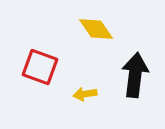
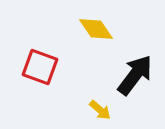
black arrow: rotated 30 degrees clockwise
yellow arrow: moved 15 px right, 16 px down; rotated 130 degrees counterclockwise
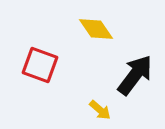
red square: moved 2 px up
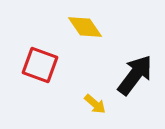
yellow diamond: moved 11 px left, 2 px up
yellow arrow: moved 5 px left, 6 px up
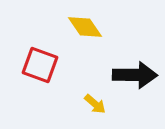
black arrow: rotated 54 degrees clockwise
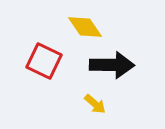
red square: moved 4 px right, 4 px up; rotated 6 degrees clockwise
black arrow: moved 23 px left, 10 px up
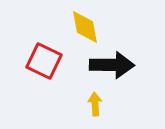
yellow diamond: rotated 24 degrees clockwise
yellow arrow: rotated 135 degrees counterclockwise
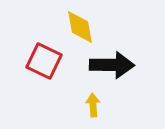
yellow diamond: moved 5 px left
yellow arrow: moved 2 px left, 1 px down
